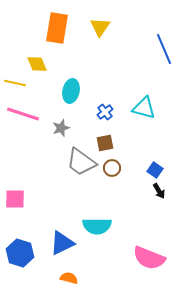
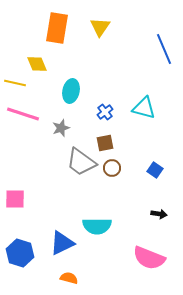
black arrow: moved 23 px down; rotated 49 degrees counterclockwise
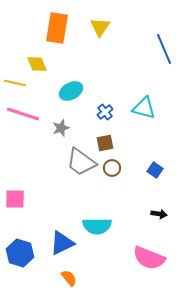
cyan ellipse: rotated 50 degrees clockwise
orange semicircle: rotated 36 degrees clockwise
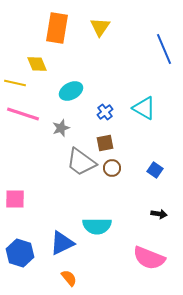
cyan triangle: rotated 15 degrees clockwise
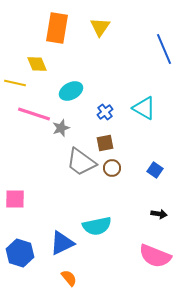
pink line: moved 11 px right
cyan semicircle: rotated 12 degrees counterclockwise
pink semicircle: moved 6 px right, 2 px up
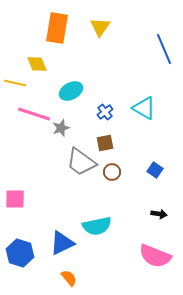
brown circle: moved 4 px down
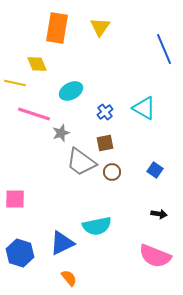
gray star: moved 5 px down
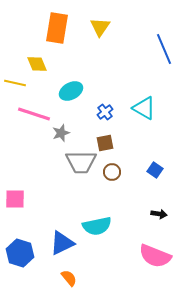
gray trapezoid: rotated 36 degrees counterclockwise
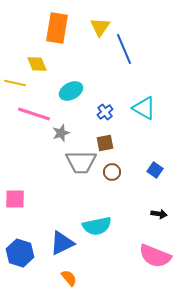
blue line: moved 40 px left
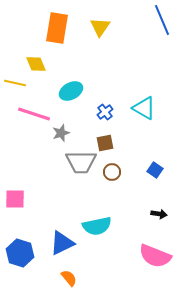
blue line: moved 38 px right, 29 px up
yellow diamond: moved 1 px left
